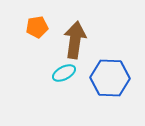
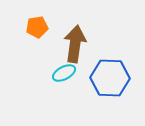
brown arrow: moved 4 px down
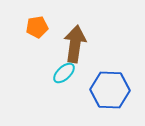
cyan ellipse: rotated 15 degrees counterclockwise
blue hexagon: moved 12 px down
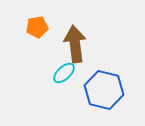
brown arrow: rotated 15 degrees counterclockwise
blue hexagon: moved 6 px left; rotated 12 degrees clockwise
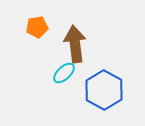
blue hexagon: rotated 15 degrees clockwise
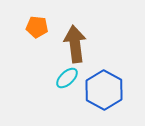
orange pentagon: rotated 15 degrees clockwise
cyan ellipse: moved 3 px right, 5 px down
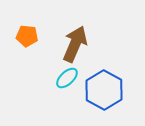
orange pentagon: moved 10 px left, 9 px down
brown arrow: rotated 30 degrees clockwise
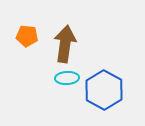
brown arrow: moved 10 px left; rotated 15 degrees counterclockwise
cyan ellipse: rotated 40 degrees clockwise
